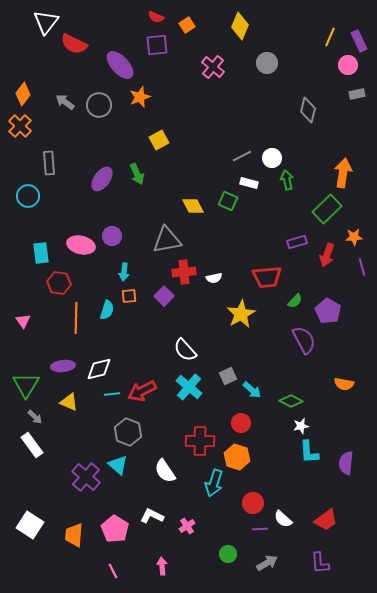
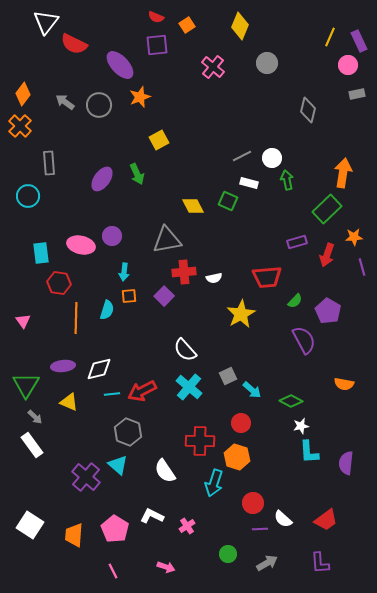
pink arrow at (162, 566): moved 4 px right, 1 px down; rotated 114 degrees clockwise
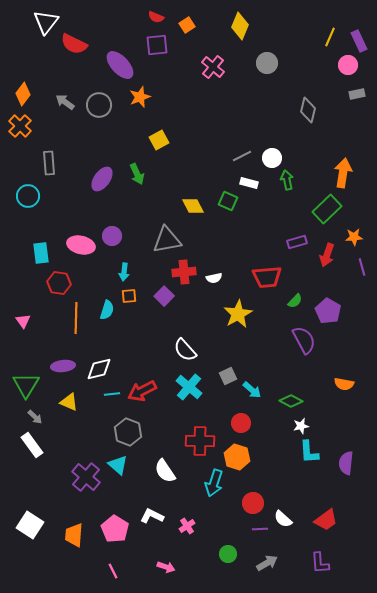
yellow star at (241, 314): moved 3 px left
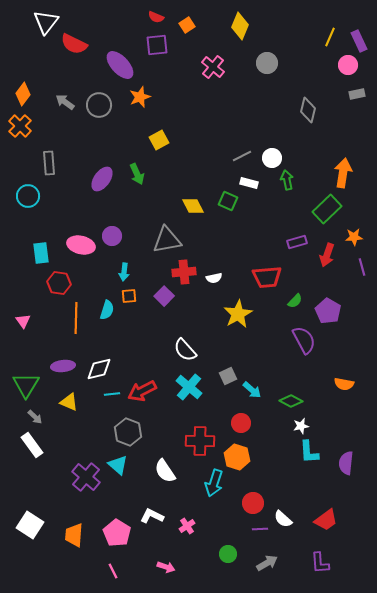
pink pentagon at (115, 529): moved 2 px right, 4 px down
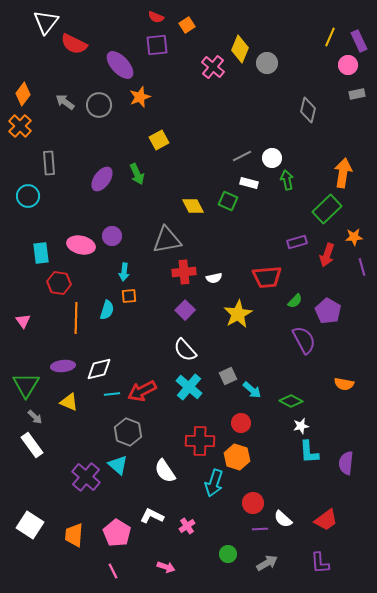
yellow diamond at (240, 26): moved 23 px down
purple square at (164, 296): moved 21 px right, 14 px down
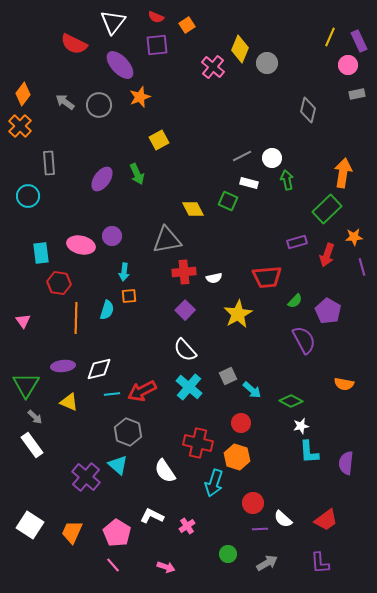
white triangle at (46, 22): moved 67 px right
yellow diamond at (193, 206): moved 3 px down
red cross at (200, 441): moved 2 px left, 2 px down; rotated 12 degrees clockwise
orange trapezoid at (74, 535): moved 2 px left, 3 px up; rotated 20 degrees clockwise
pink line at (113, 571): moved 6 px up; rotated 14 degrees counterclockwise
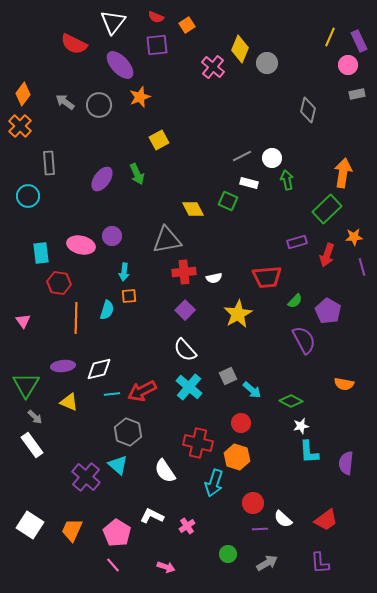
orange trapezoid at (72, 532): moved 2 px up
